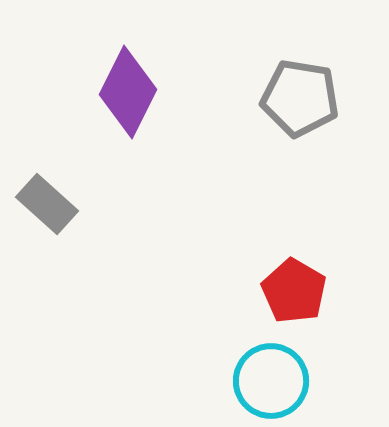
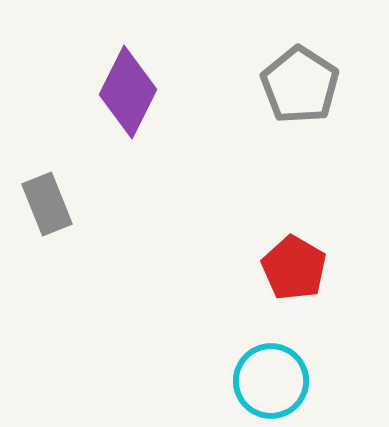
gray pentagon: moved 13 px up; rotated 24 degrees clockwise
gray rectangle: rotated 26 degrees clockwise
red pentagon: moved 23 px up
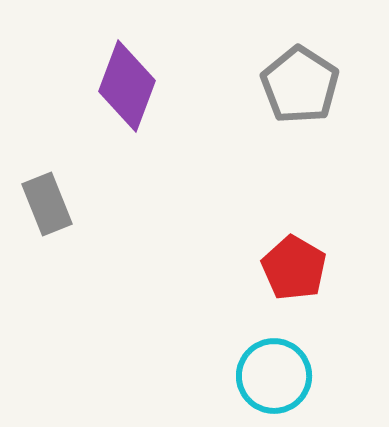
purple diamond: moved 1 px left, 6 px up; rotated 6 degrees counterclockwise
cyan circle: moved 3 px right, 5 px up
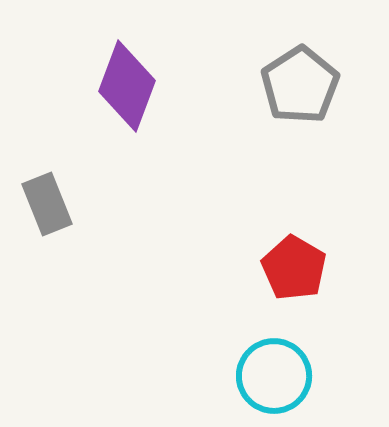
gray pentagon: rotated 6 degrees clockwise
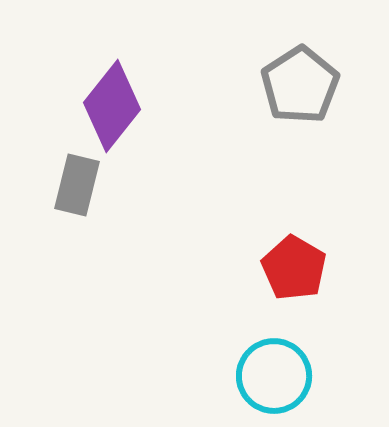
purple diamond: moved 15 px left, 20 px down; rotated 18 degrees clockwise
gray rectangle: moved 30 px right, 19 px up; rotated 36 degrees clockwise
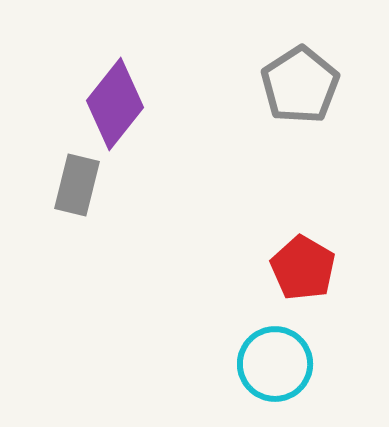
purple diamond: moved 3 px right, 2 px up
red pentagon: moved 9 px right
cyan circle: moved 1 px right, 12 px up
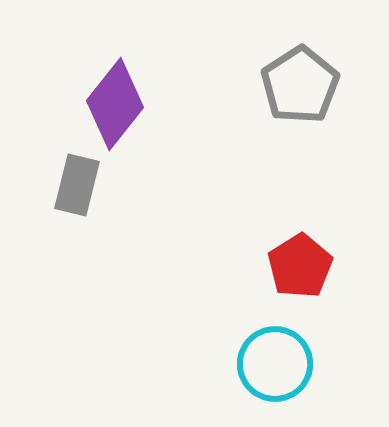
red pentagon: moved 3 px left, 2 px up; rotated 10 degrees clockwise
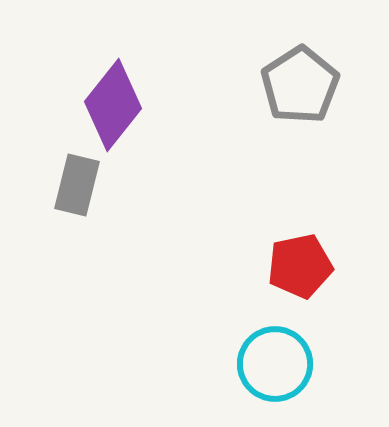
purple diamond: moved 2 px left, 1 px down
red pentagon: rotated 20 degrees clockwise
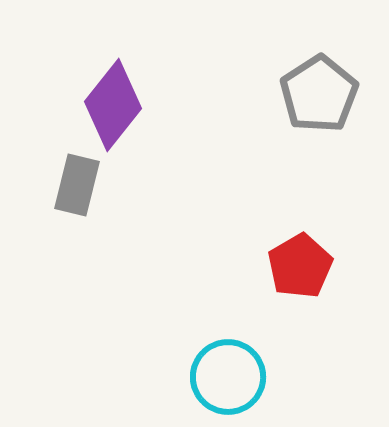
gray pentagon: moved 19 px right, 9 px down
red pentagon: rotated 18 degrees counterclockwise
cyan circle: moved 47 px left, 13 px down
